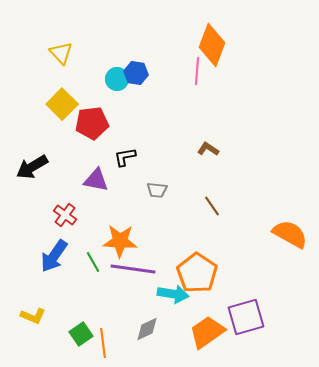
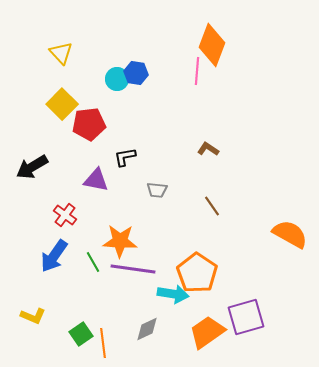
red pentagon: moved 3 px left, 1 px down
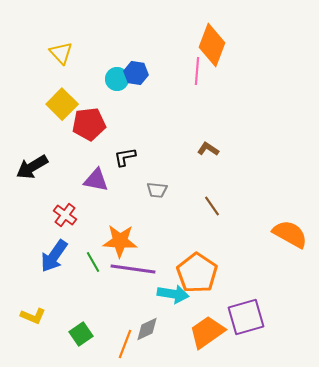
orange line: moved 22 px right, 1 px down; rotated 28 degrees clockwise
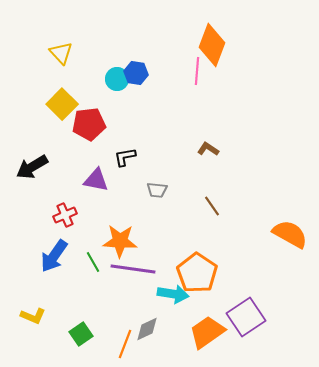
red cross: rotated 30 degrees clockwise
purple square: rotated 18 degrees counterclockwise
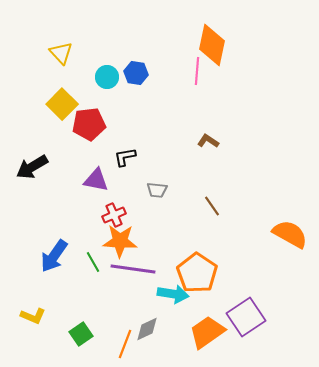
orange diamond: rotated 9 degrees counterclockwise
cyan circle: moved 10 px left, 2 px up
brown L-shape: moved 8 px up
red cross: moved 49 px right
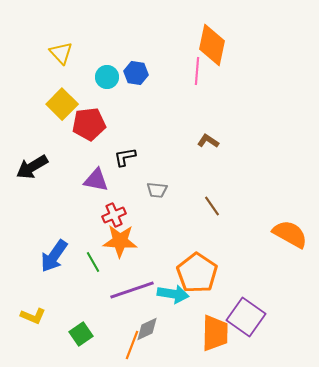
purple line: moved 1 px left, 21 px down; rotated 27 degrees counterclockwise
purple square: rotated 21 degrees counterclockwise
orange trapezoid: moved 8 px right, 1 px down; rotated 126 degrees clockwise
orange line: moved 7 px right, 1 px down
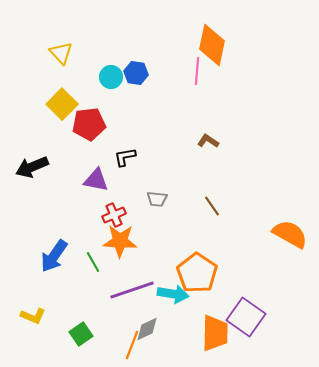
cyan circle: moved 4 px right
black arrow: rotated 8 degrees clockwise
gray trapezoid: moved 9 px down
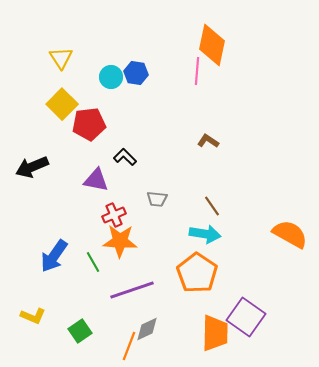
yellow triangle: moved 5 px down; rotated 10 degrees clockwise
black L-shape: rotated 55 degrees clockwise
cyan arrow: moved 32 px right, 60 px up
green square: moved 1 px left, 3 px up
orange line: moved 3 px left, 1 px down
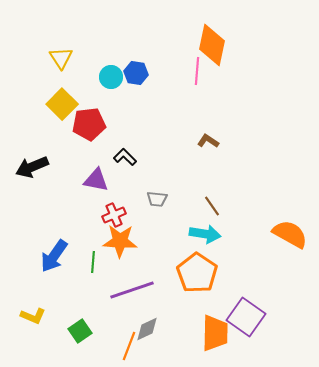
green line: rotated 35 degrees clockwise
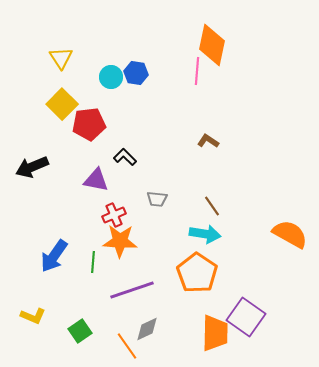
orange line: moved 2 px left; rotated 56 degrees counterclockwise
